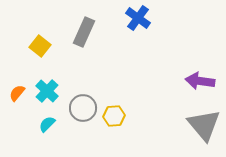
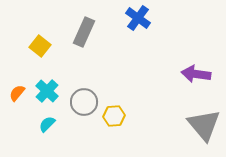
purple arrow: moved 4 px left, 7 px up
gray circle: moved 1 px right, 6 px up
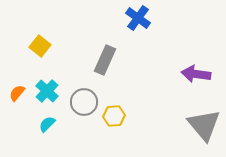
gray rectangle: moved 21 px right, 28 px down
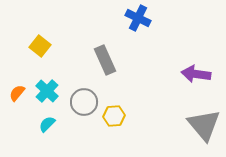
blue cross: rotated 10 degrees counterclockwise
gray rectangle: rotated 48 degrees counterclockwise
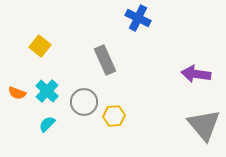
orange semicircle: rotated 108 degrees counterclockwise
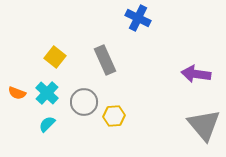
yellow square: moved 15 px right, 11 px down
cyan cross: moved 2 px down
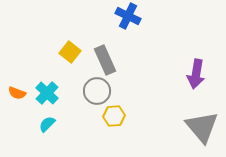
blue cross: moved 10 px left, 2 px up
yellow square: moved 15 px right, 5 px up
purple arrow: rotated 88 degrees counterclockwise
gray circle: moved 13 px right, 11 px up
gray triangle: moved 2 px left, 2 px down
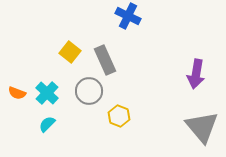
gray circle: moved 8 px left
yellow hexagon: moved 5 px right; rotated 25 degrees clockwise
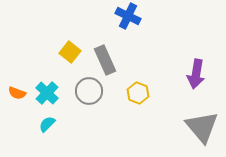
yellow hexagon: moved 19 px right, 23 px up
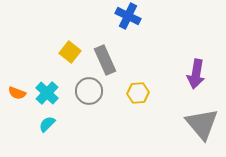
yellow hexagon: rotated 25 degrees counterclockwise
gray triangle: moved 3 px up
